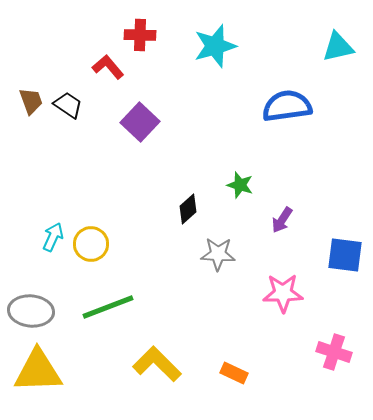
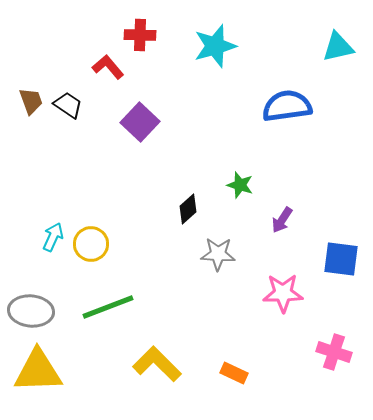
blue square: moved 4 px left, 4 px down
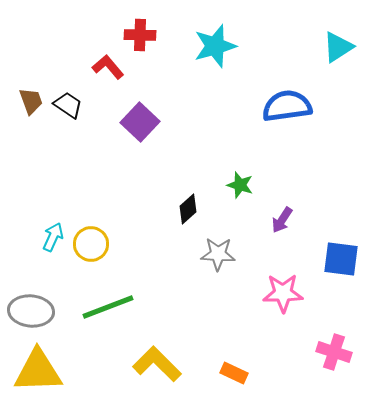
cyan triangle: rotated 20 degrees counterclockwise
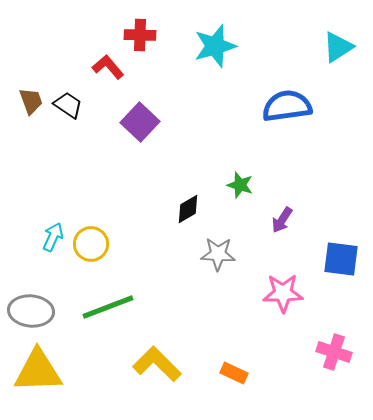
black diamond: rotated 12 degrees clockwise
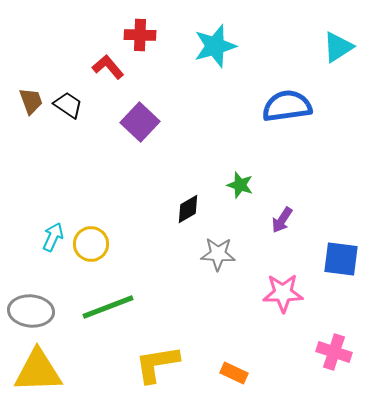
yellow L-shape: rotated 54 degrees counterclockwise
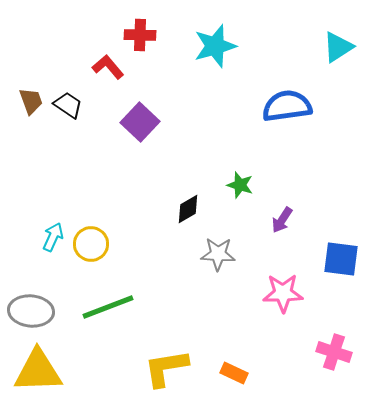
yellow L-shape: moved 9 px right, 4 px down
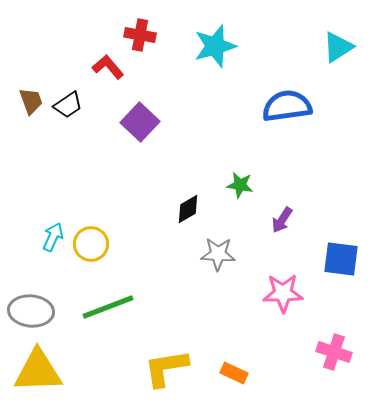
red cross: rotated 8 degrees clockwise
black trapezoid: rotated 112 degrees clockwise
green star: rotated 8 degrees counterclockwise
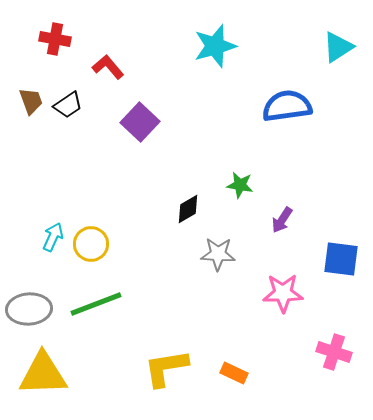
red cross: moved 85 px left, 4 px down
green line: moved 12 px left, 3 px up
gray ellipse: moved 2 px left, 2 px up; rotated 9 degrees counterclockwise
yellow triangle: moved 5 px right, 3 px down
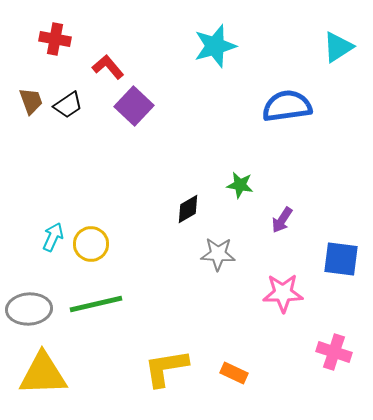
purple square: moved 6 px left, 16 px up
green line: rotated 8 degrees clockwise
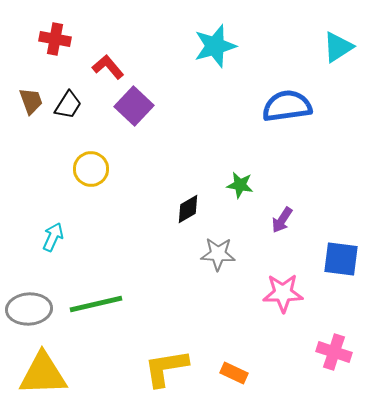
black trapezoid: rotated 24 degrees counterclockwise
yellow circle: moved 75 px up
